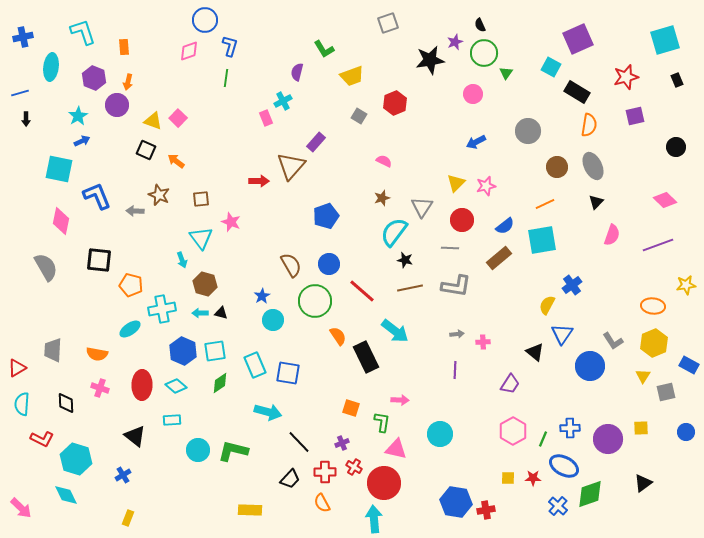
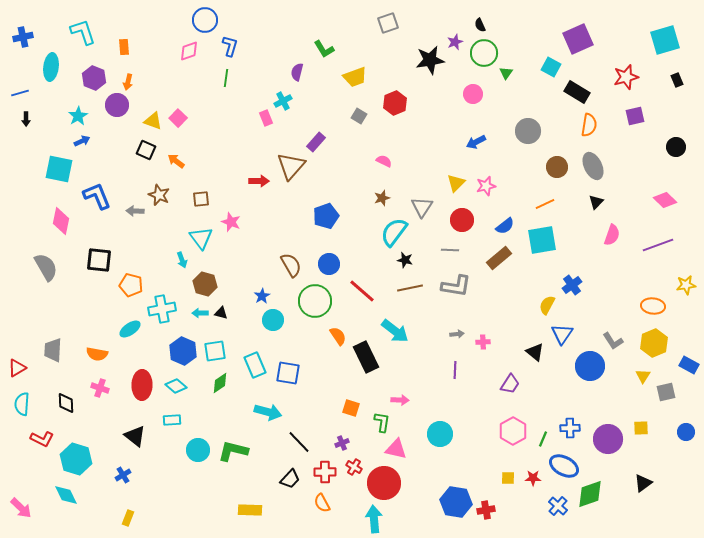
yellow trapezoid at (352, 76): moved 3 px right, 1 px down
gray line at (450, 248): moved 2 px down
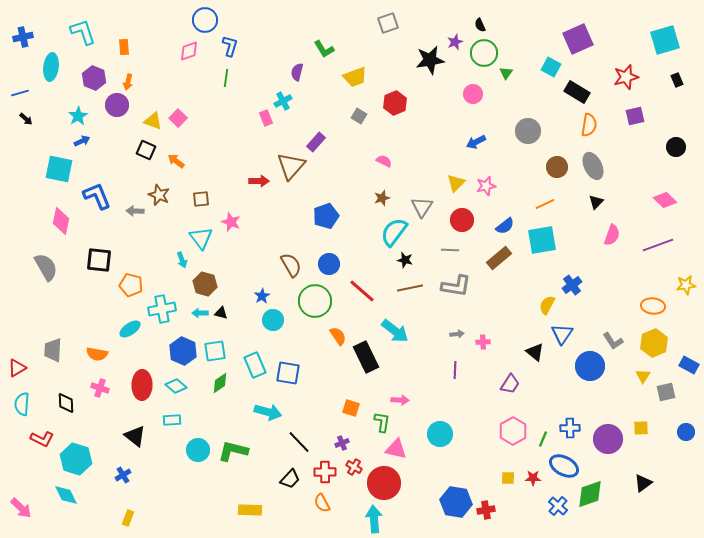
black arrow at (26, 119): rotated 48 degrees counterclockwise
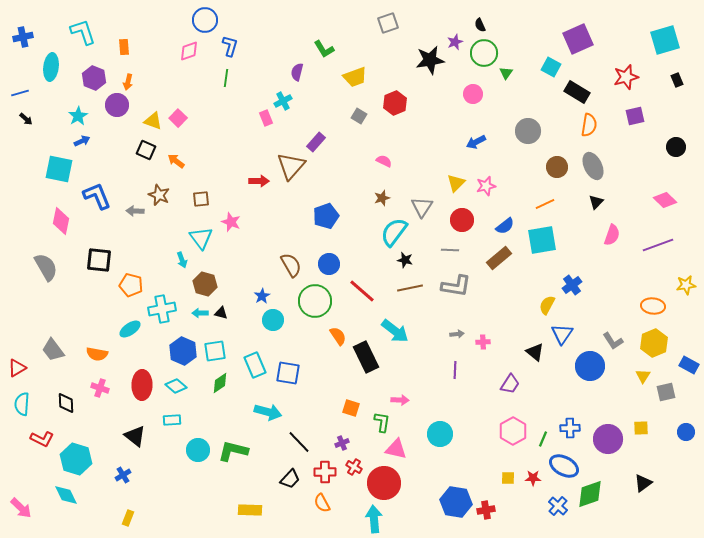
gray trapezoid at (53, 350): rotated 40 degrees counterclockwise
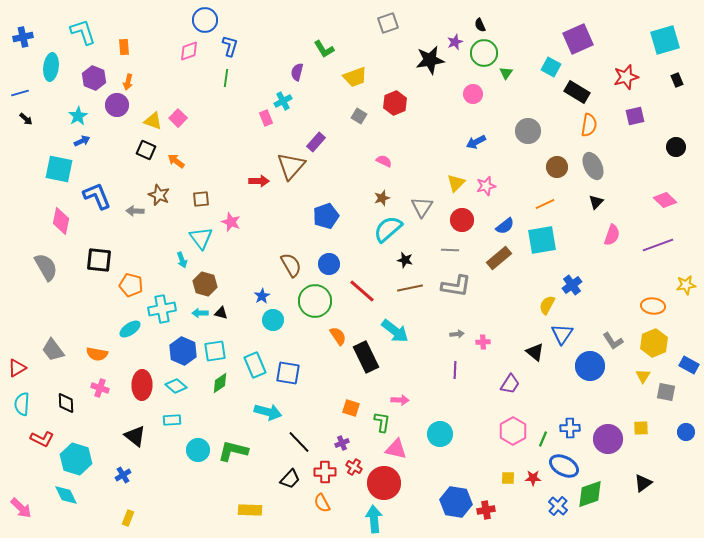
cyan semicircle at (394, 232): moved 6 px left, 3 px up; rotated 12 degrees clockwise
gray square at (666, 392): rotated 24 degrees clockwise
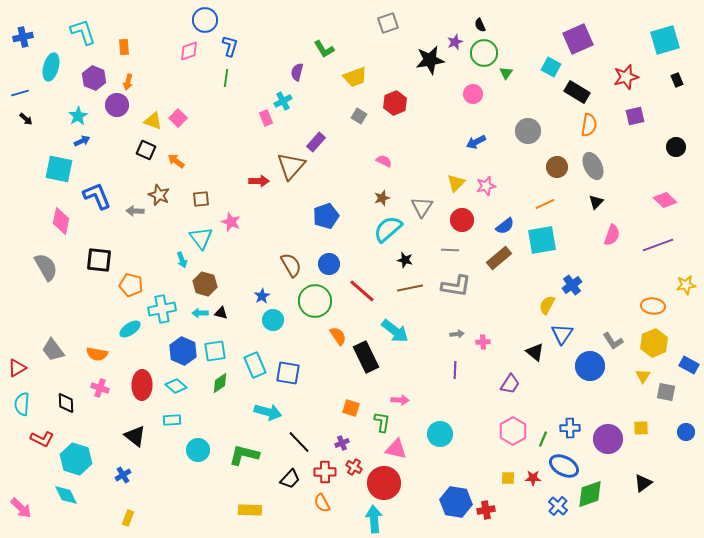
cyan ellipse at (51, 67): rotated 8 degrees clockwise
green L-shape at (233, 451): moved 11 px right, 4 px down
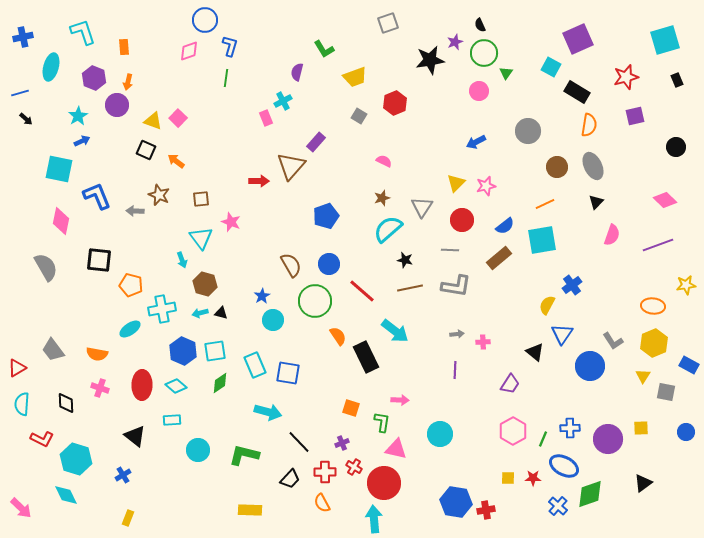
pink circle at (473, 94): moved 6 px right, 3 px up
cyan arrow at (200, 313): rotated 14 degrees counterclockwise
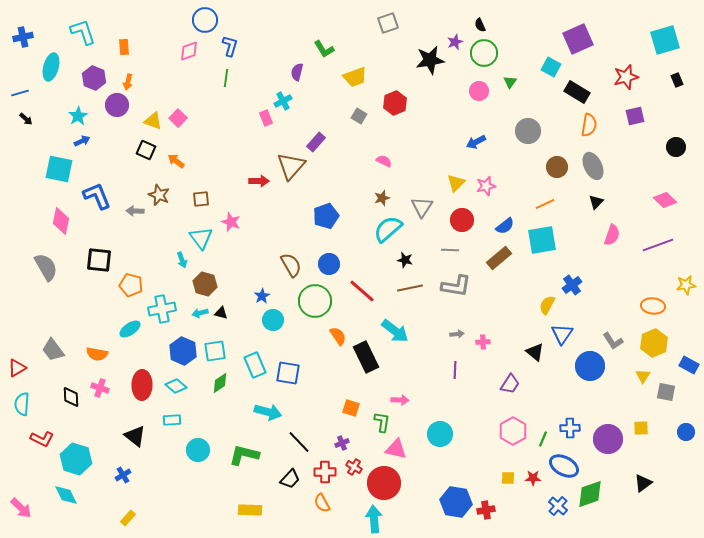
green triangle at (506, 73): moved 4 px right, 9 px down
black diamond at (66, 403): moved 5 px right, 6 px up
yellow rectangle at (128, 518): rotated 21 degrees clockwise
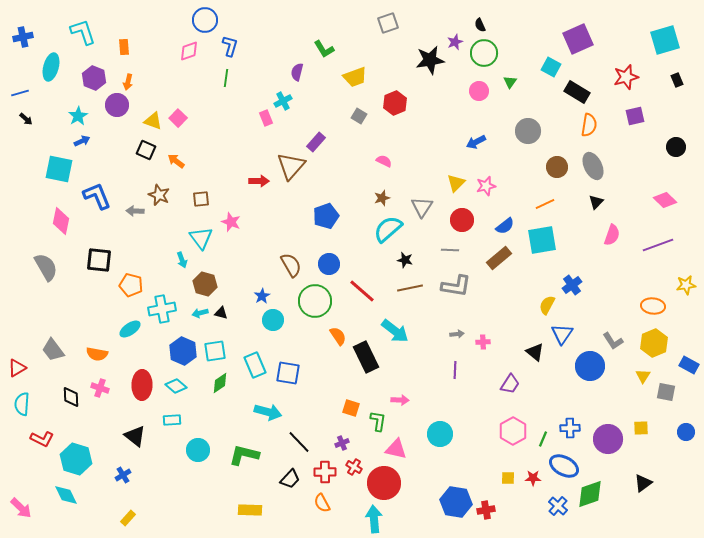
green L-shape at (382, 422): moved 4 px left, 1 px up
